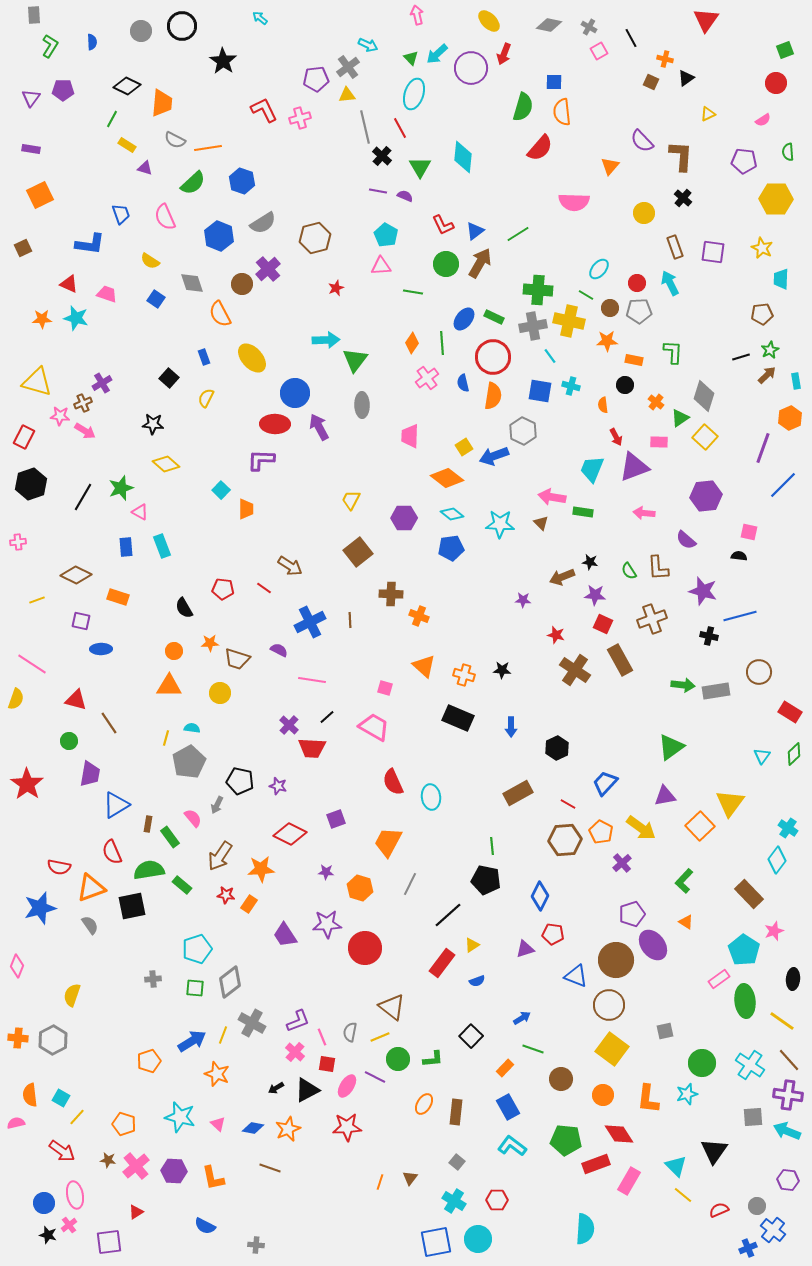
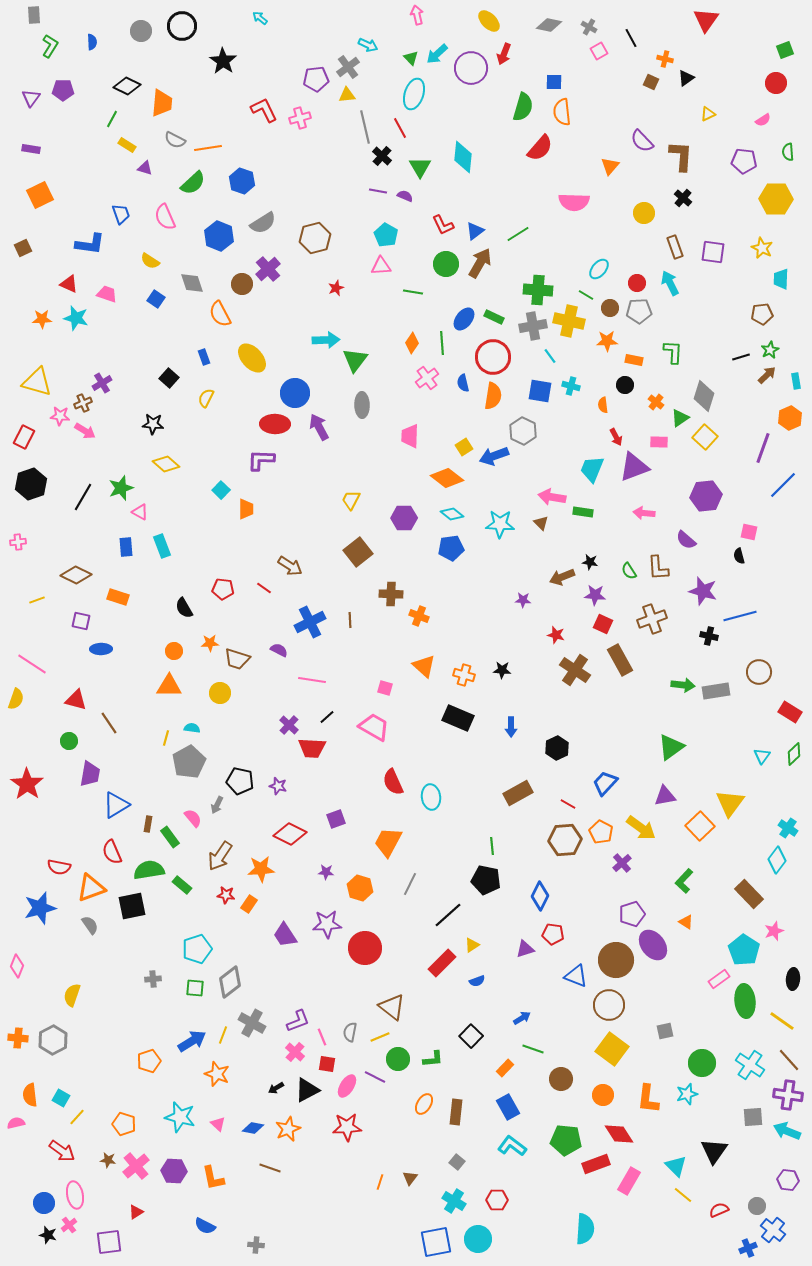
black semicircle at (739, 556): rotated 112 degrees counterclockwise
red rectangle at (442, 963): rotated 8 degrees clockwise
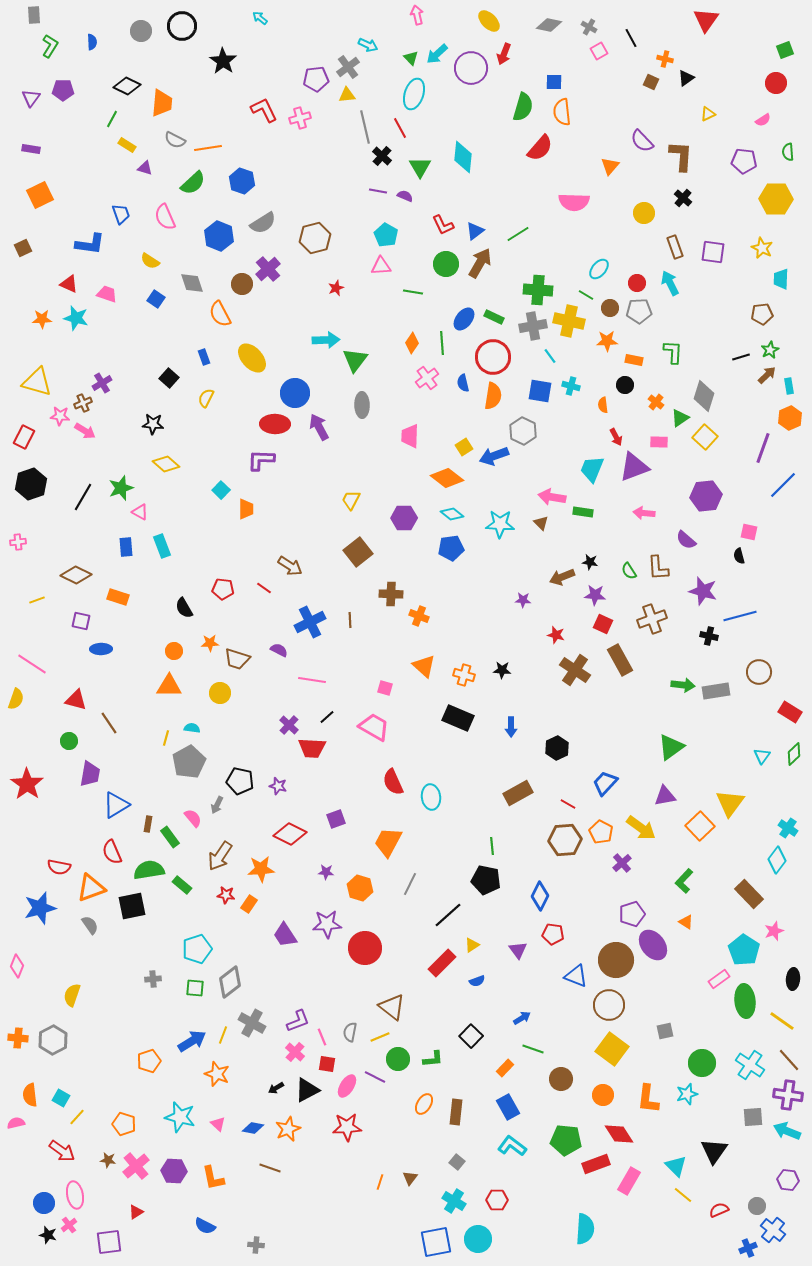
cyan rectangle at (796, 381): moved 7 px left, 5 px down
purple triangle at (525, 949): moved 7 px left, 1 px down; rotated 48 degrees counterclockwise
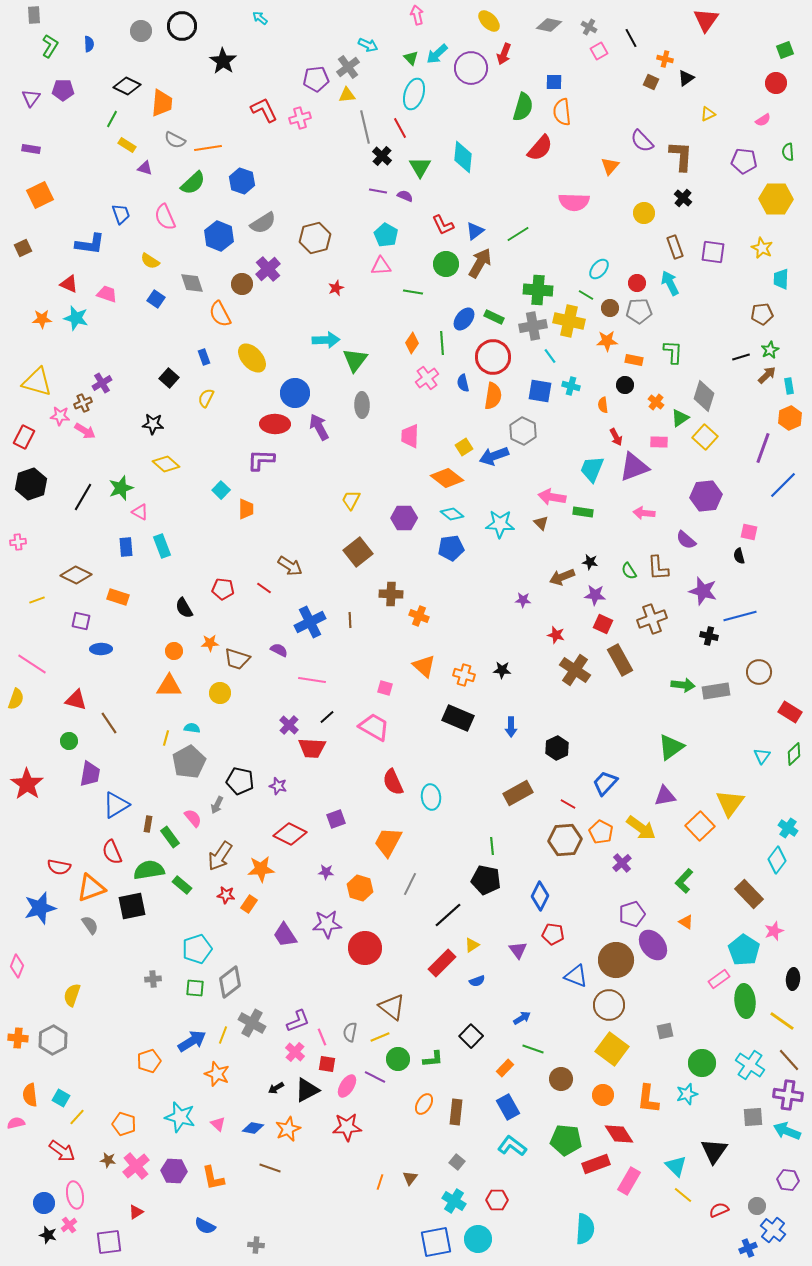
blue semicircle at (92, 42): moved 3 px left, 2 px down
